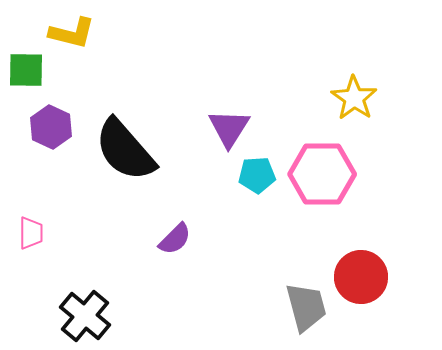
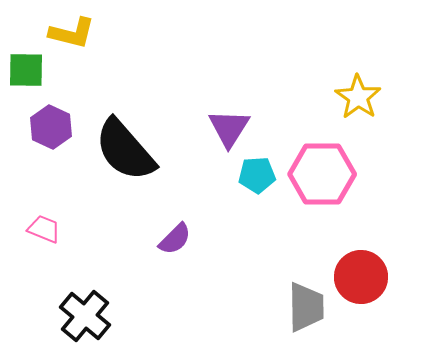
yellow star: moved 4 px right, 1 px up
pink trapezoid: moved 13 px right, 4 px up; rotated 68 degrees counterclockwise
gray trapezoid: rotated 14 degrees clockwise
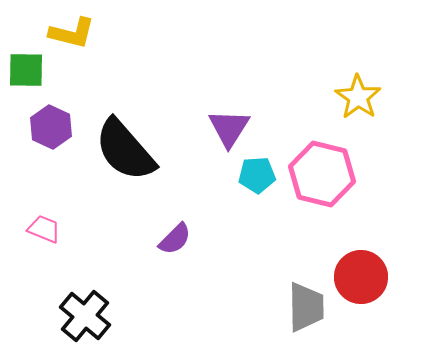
pink hexagon: rotated 14 degrees clockwise
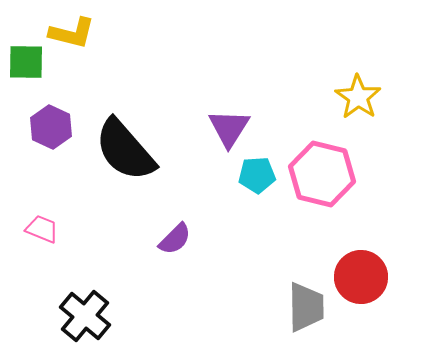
green square: moved 8 px up
pink trapezoid: moved 2 px left
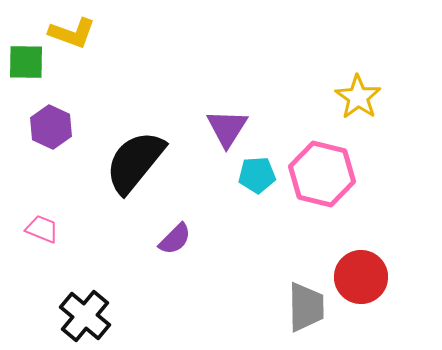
yellow L-shape: rotated 6 degrees clockwise
purple triangle: moved 2 px left
black semicircle: moved 10 px right, 12 px down; rotated 80 degrees clockwise
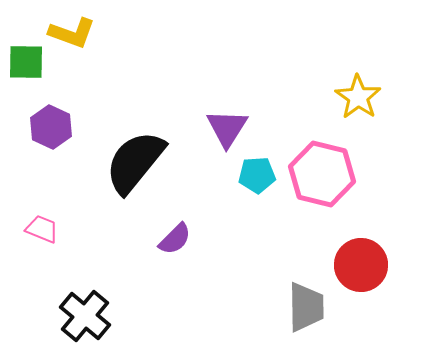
red circle: moved 12 px up
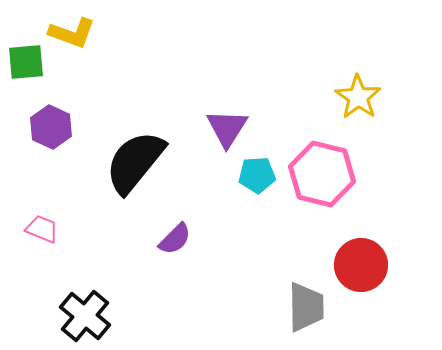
green square: rotated 6 degrees counterclockwise
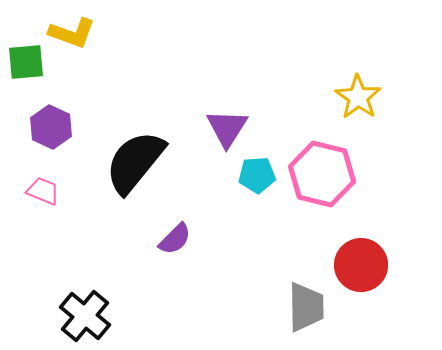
pink trapezoid: moved 1 px right, 38 px up
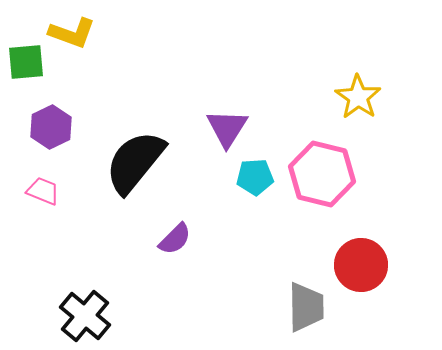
purple hexagon: rotated 9 degrees clockwise
cyan pentagon: moved 2 px left, 2 px down
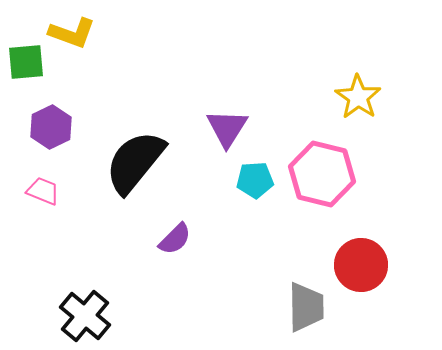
cyan pentagon: moved 3 px down
